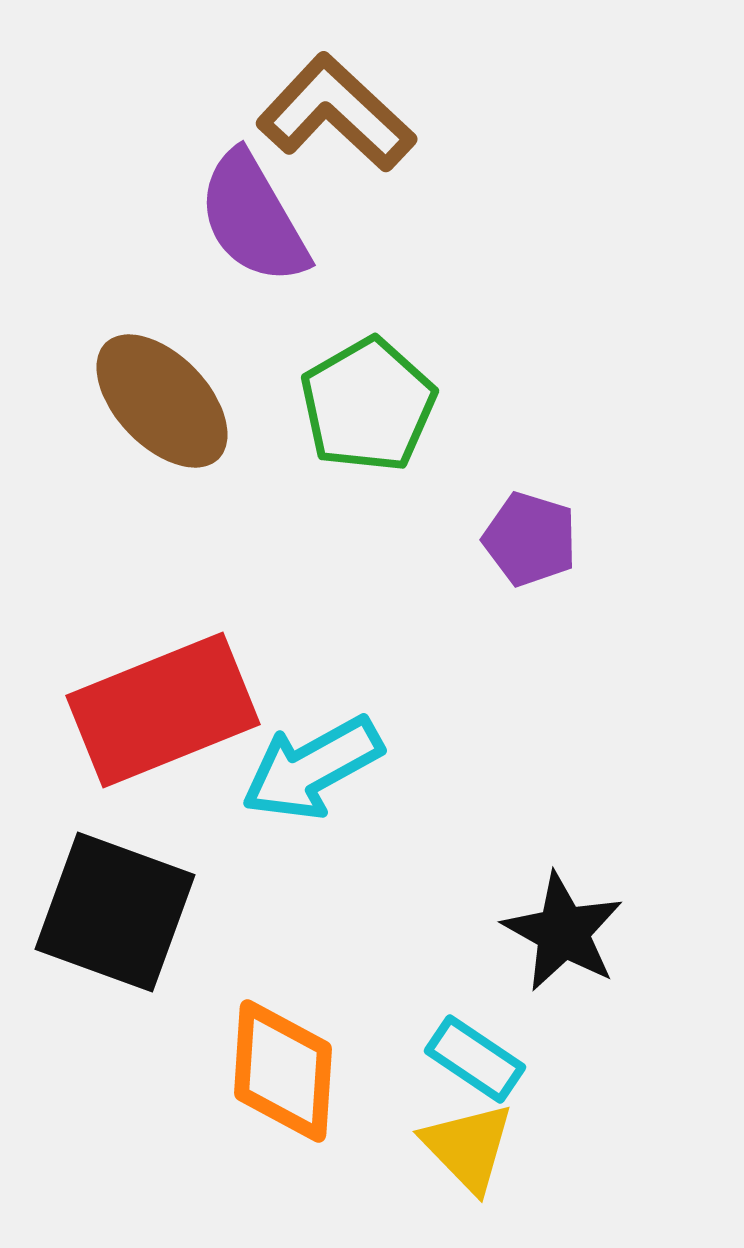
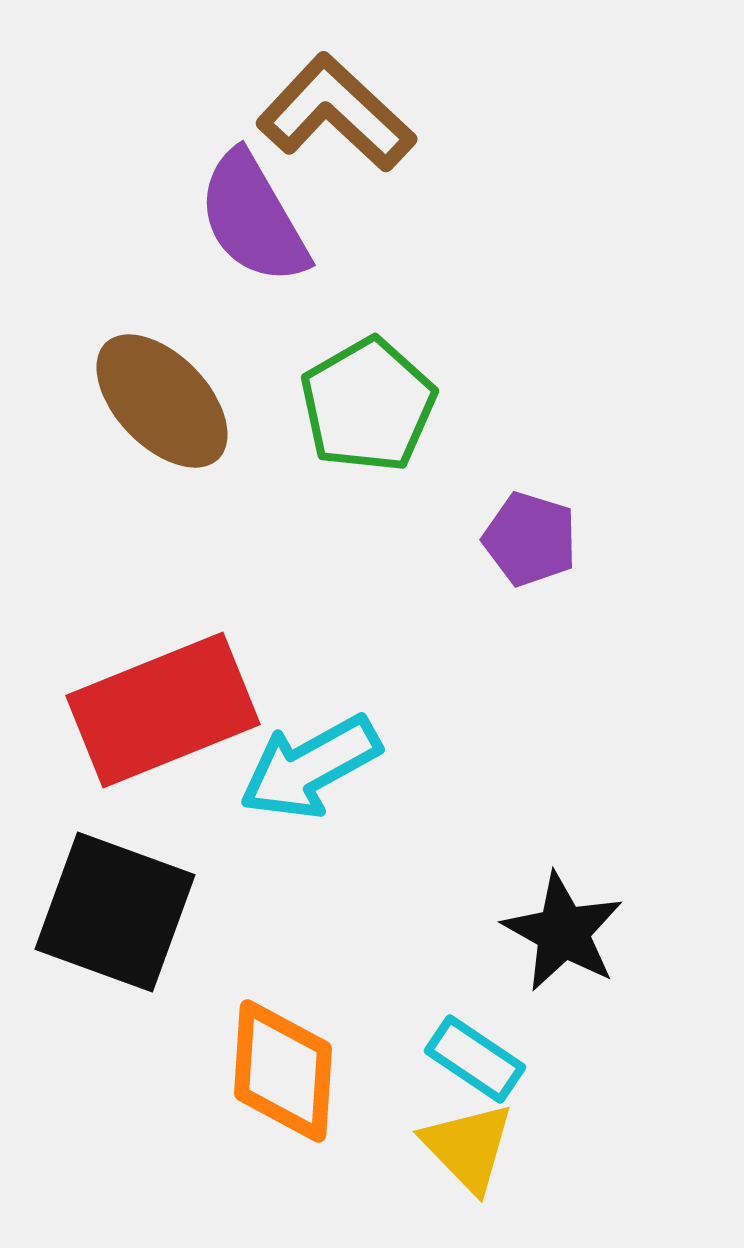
cyan arrow: moved 2 px left, 1 px up
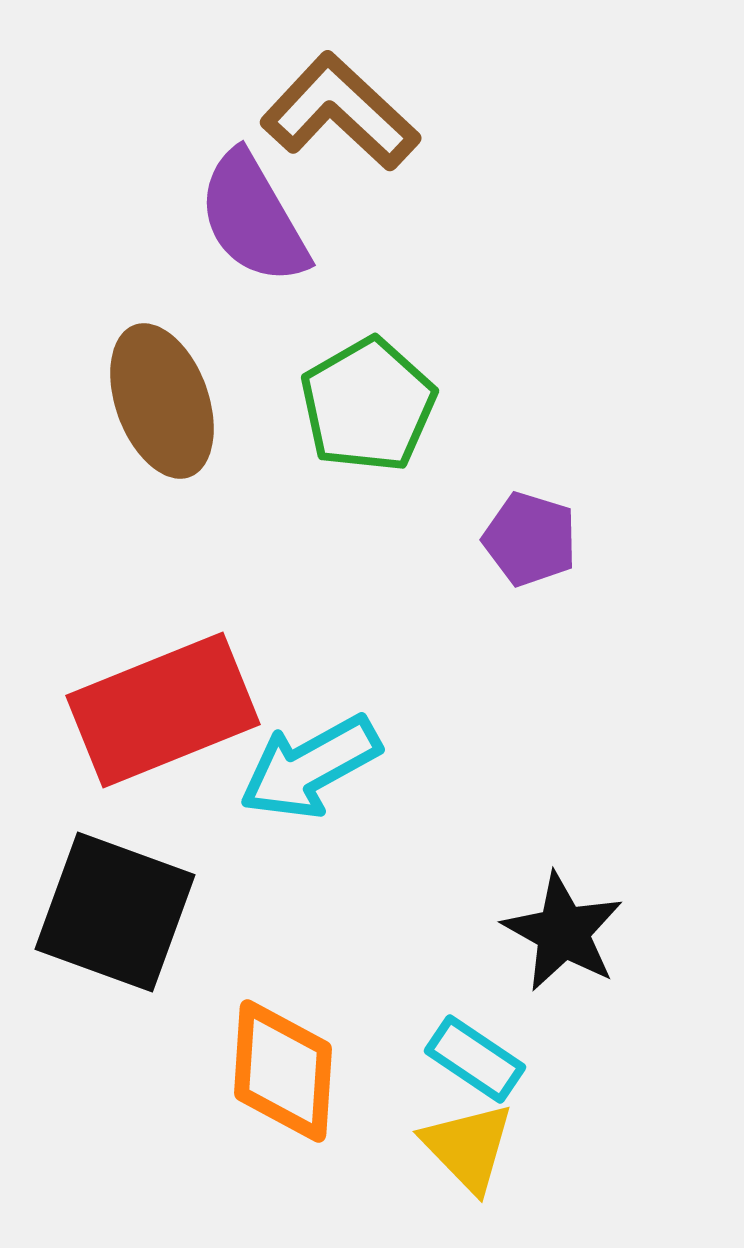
brown L-shape: moved 4 px right, 1 px up
brown ellipse: rotated 24 degrees clockwise
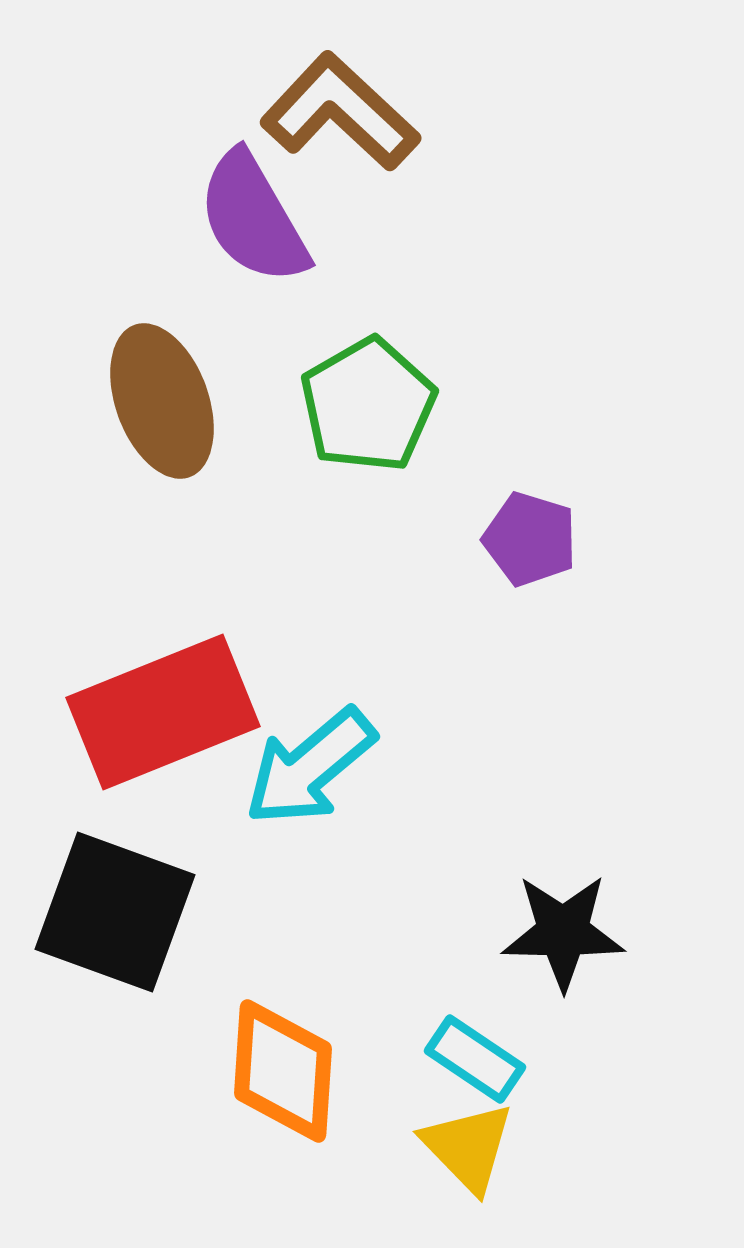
red rectangle: moved 2 px down
cyan arrow: rotated 11 degrees counterclockwise
black star: rotated 28 degrees counterclockwise
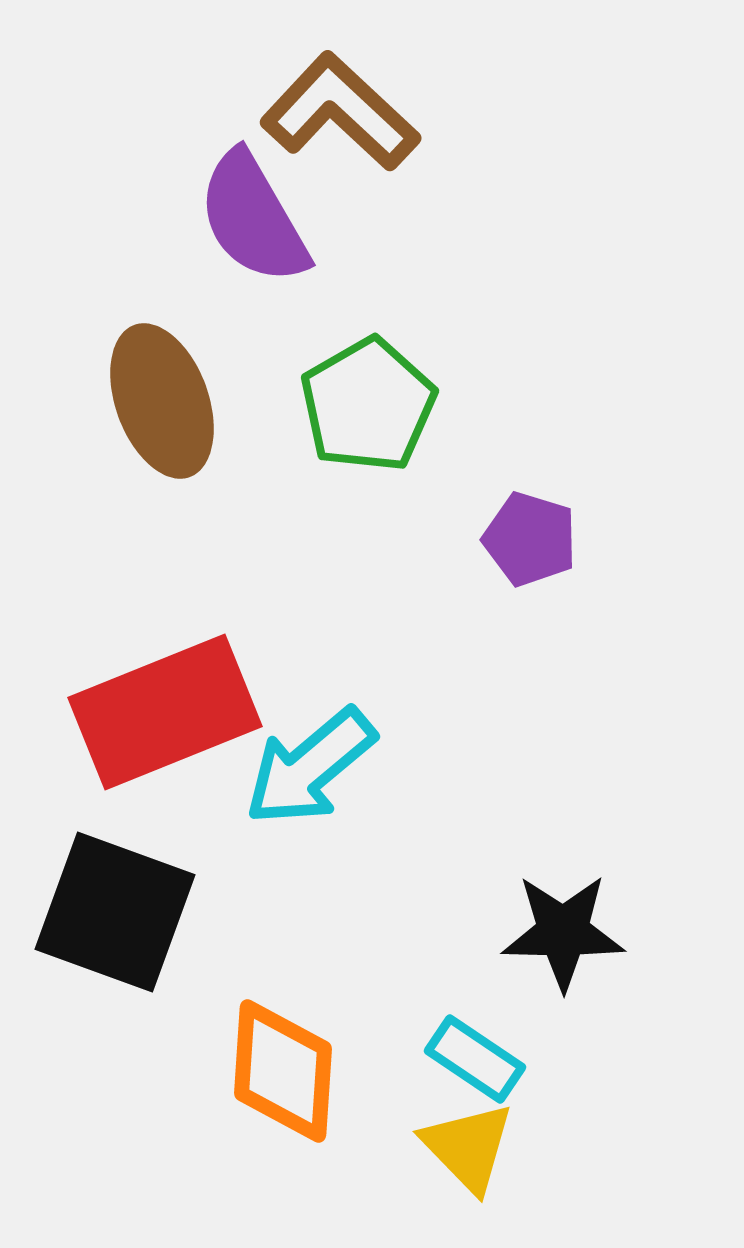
red rectangle: moved 2 px right
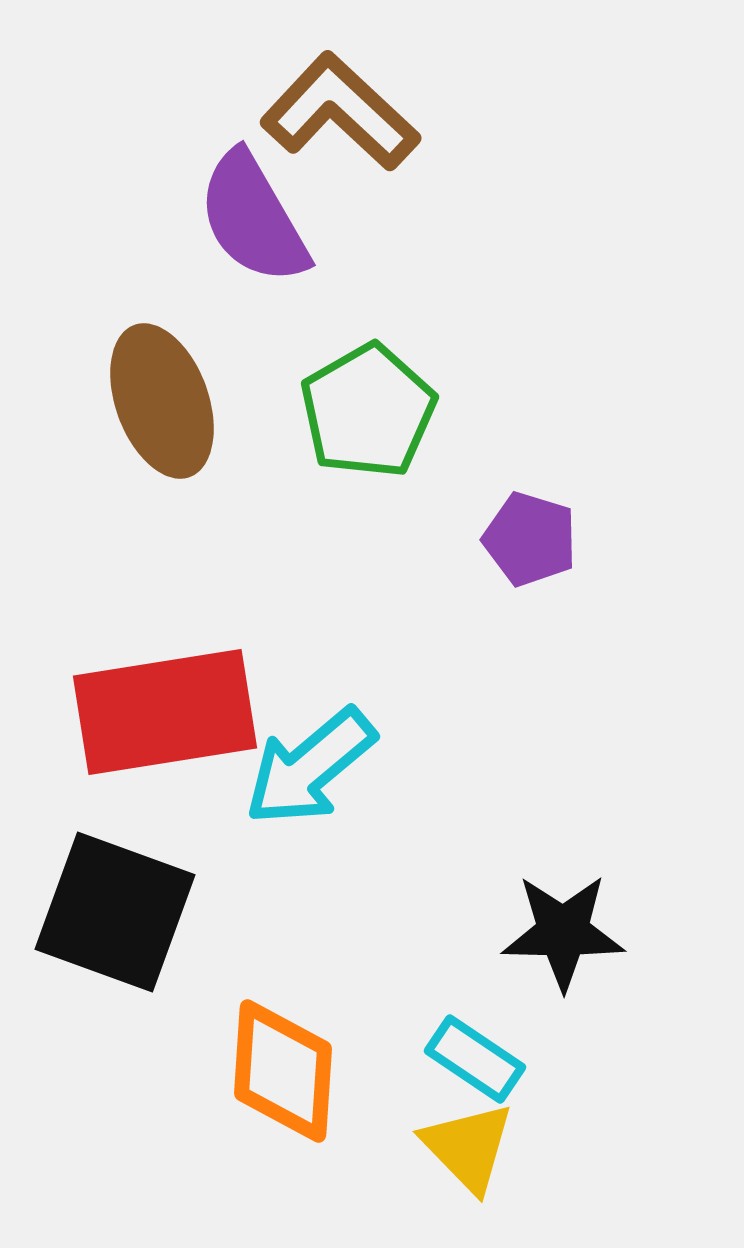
green pentagon: moved 6 px down
red rectangle: rotated 13 degrees clockwise
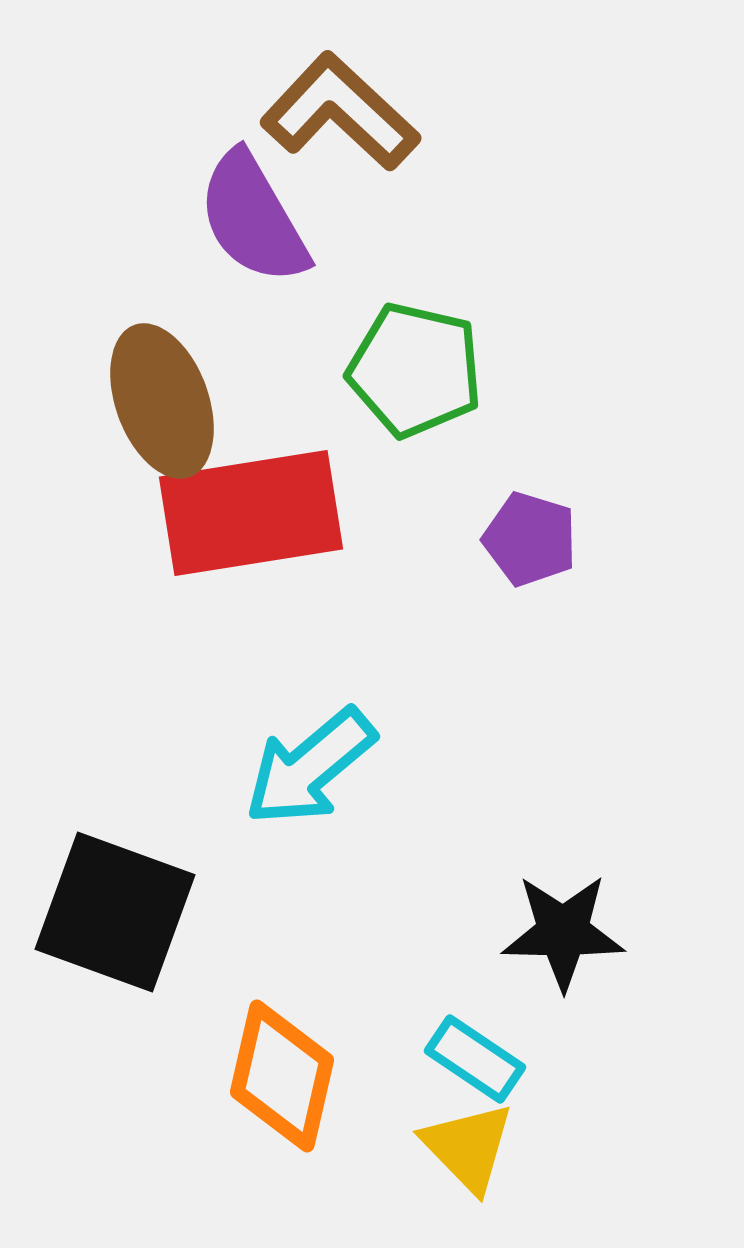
green pentagon: moved 47 px right, 41 px up; rotated 29 degrees counterclockwise
red rectangle: moved 86 px right, 199 px up
orange diamond: moved 1 px left, 5 px down; rotated 9 degrees clockwise
